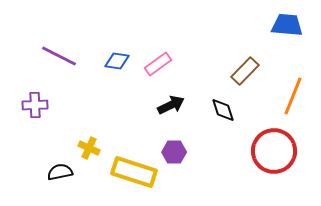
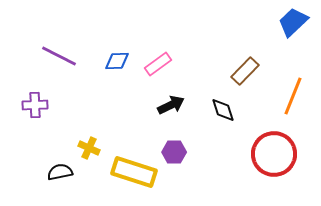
blue trapezoid: moved 6 px right, 3 px up; rotated 48 degrees counterclockwise
blue diamond: rotated 10 degrees counterclockwise
red circle: moved 3 px down
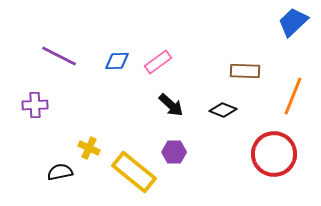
pink rectangle: moved 2 px up
brown rectangle: rotated 48 degrees clockwise
black arrow: rotated 68 degrees clockwise
black diamond: rotated 52 degrees counterclockwise
yellow rectangle: rotated 21 degrees clockwise
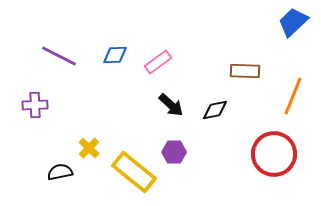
blue diamond: moved 2 px left, 6 px up
black diamond: moved 8 px left; rotated 32 degrees counterclockwise
yellow cross: rotated 20 degrees clockwise
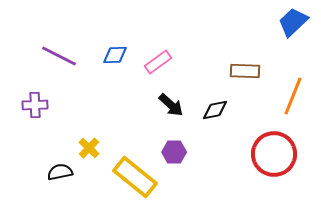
yellow rectangle: moved 1 px right, 5 px down
